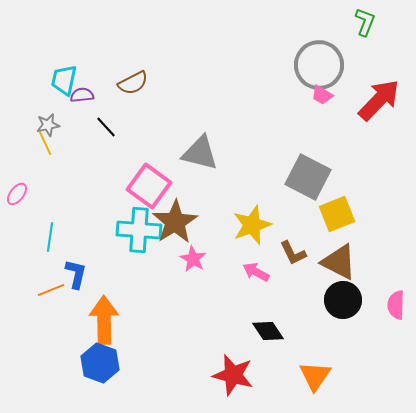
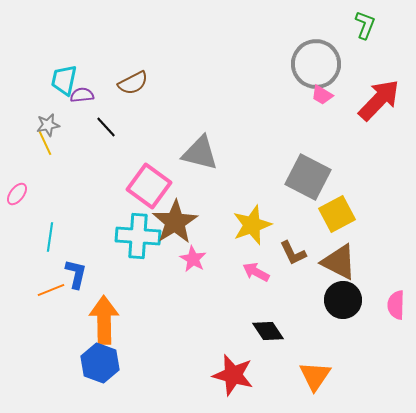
green L-shape: moved 3 px down
gray circle: moved 3 px left, 1 px up
yellow square: rotated 6 degrees counterclockwise
cyan cross: moved 1 px left, 6 px down
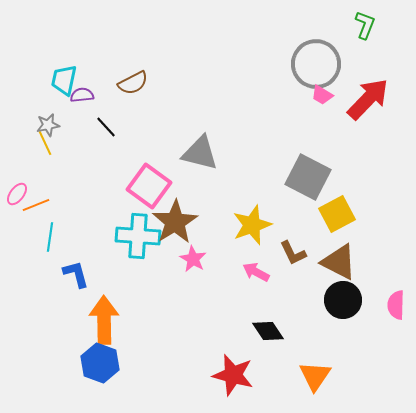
red arrow: moved 11 px left, 1 px up
blue L-shape: rotated 28 degrees counterclockwise
orange line: moved 15 px left, 85 px up
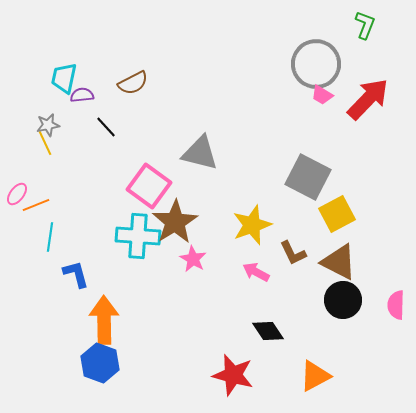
cyan trapezoid: moved 2 px up
orange triangle: rotated 28 degrees clockwise
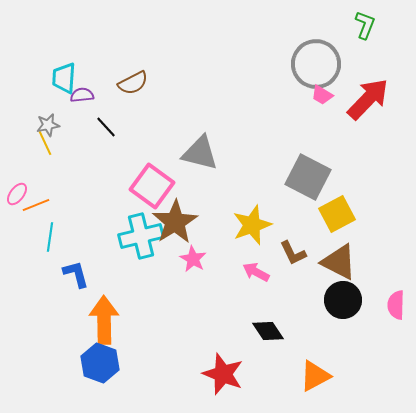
cyan trapezoid: rotated 8 degrees counterclockwise
pink square: moved 3 px right
cyan cross: moved 3 px right; rotated 18 degrees counterclockwise
red star: moved 10 px left, 1 px up; rotated 6 degrees clockwise
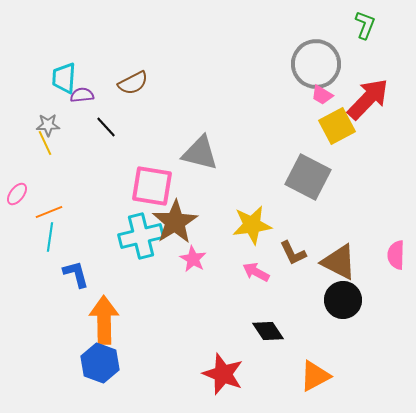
gray star: rotated 10 degrees clockwise
pink square: rotated 27 degrees counterclockwise
orange line: moved 13 px right, 7 px down
yellow square: moved 88 px up
yellow star: rotated 12 degrees clockwise
pink semicircle: moved 50 px up
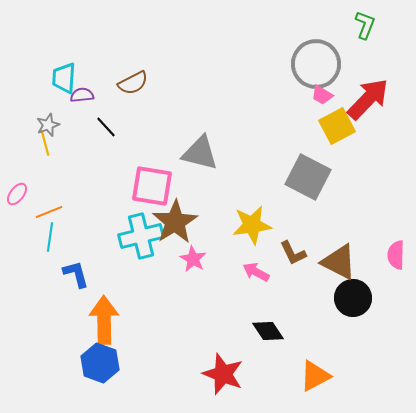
gray star: rotated 20 degrees counterclockwise
yellow line: rotated 10 degrees clockwise
black circle: moved 10 px right, 2 px up
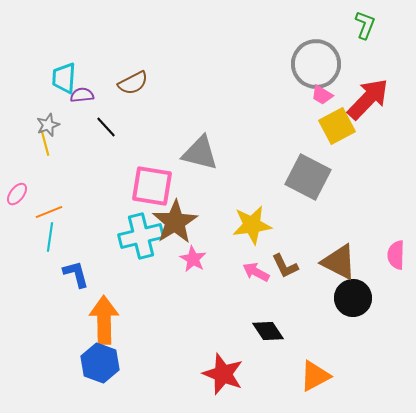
brown L-shape: moved 8 px left, 13 px down
